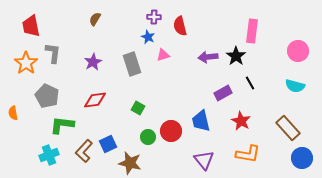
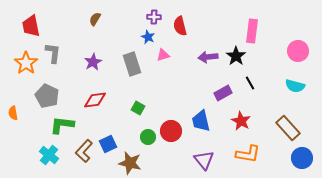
cyan cross: rotated 30 degrees counterclockwise
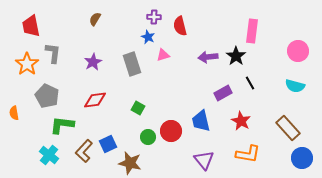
orange star: moved 1 px right, 1 px down
orange semicircle: moved 1 px right
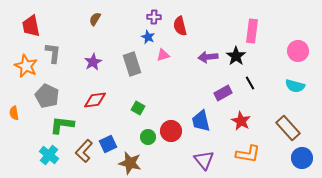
orange star: moved 1 px left, 2 px down; rotated 10 degrees counterclockwise
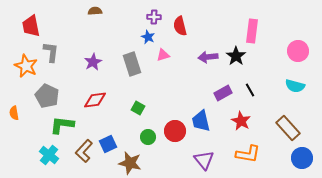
brown semicircle: moved 8 px up; rotated 56 degrees clockwise
gray L-shape: moved 2 px left, 1 px up
black line: moved 7 px down
red circle: moved 4 px right
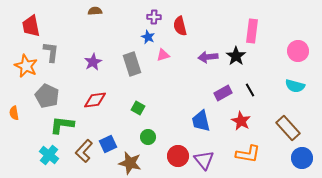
red circle: moved 3 px right, 25 px down
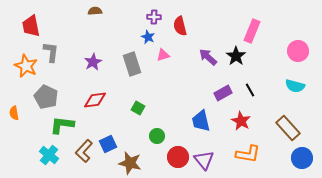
pink rectangle: rotated 15 degrees clockwise
purple arrow: rotated 48 degrees clockwise
gray pentagon: moved 1 px left, 1 px down
green circle: moved 9 px right, 1 px up
red circle: moved 1 px down
